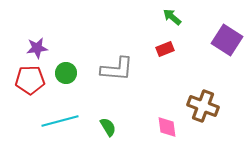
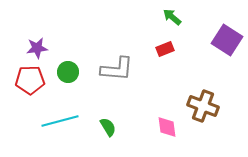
green circle: moved 2 px right, 1 px up
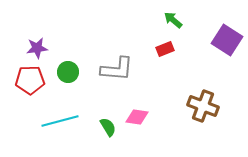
green arrow: moved 1 px right, 3 px down
pink diamond: moved 30 px left, 10 px up; rotated 75 degrees counterclockwise
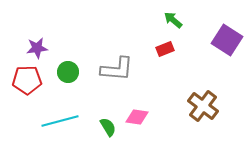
red pentagon: moved 3 px left
brown cross: rotated 16 degrees clockwise
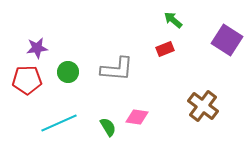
cyan line: moved 1 px left, 2 px down; rotated 9 degrees counterclockwise
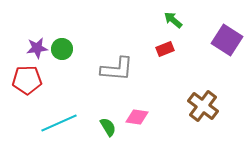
green circle: moved 6 px left, 23 px up
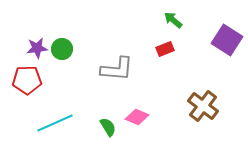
pink diamond: rotated 15 degrees clockwise
cyan line: moved 4 px left
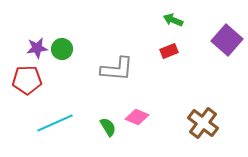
green arrow: rotated 18 degrees counterclockwise
purple square: rotated 8 degrees clockwise
red rectangle: moved 4 px right, 2 px down
brown cross: moved 17 px down
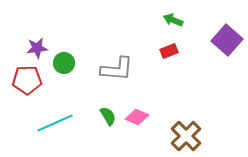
green circle: moved 2 px right, 14 px down
brown cross: moved 17 px left, 13 px down; rotated 8 degrees clockwise
green semicircle: moved 11 px up
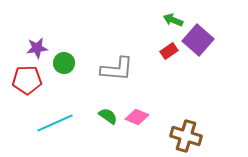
purple square: moved 29 px left
red rectangle: rotated 12 degrees counterclockwise
green semicircle: rotated 24 degrees counterclockwise
brown cross: rotated 28 degrees counterclockwise
